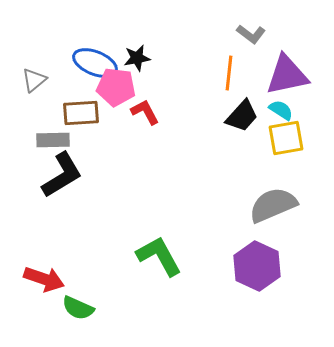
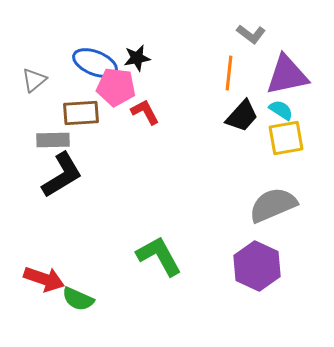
green semicircle: moved 9 px up
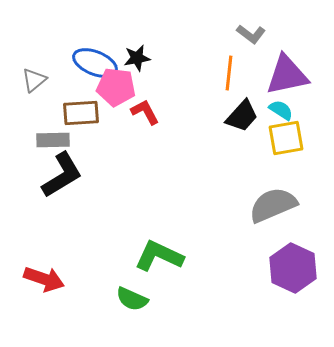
green L-shape: rotated 36 degrees counterclockwise
purple hexagon: moved 36 px right, 2 px down
green semicircle: moved 54 px right
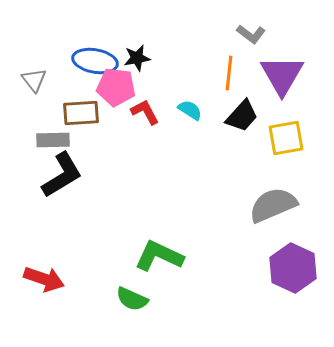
blue ellipse: moved 2 px up; rotated 12 degrees counterclockwise
purple triangle: moved 5 px left; rotated 48 degrees counterclockwise
gray triangle: rotated 28 degrees counterclockwise
cyan semicircle: moved 91 px left
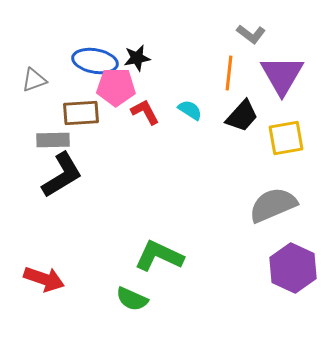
gray triangle: rotated 48 degrees clockwise
pink pentagon: rotated 6 degrees counterclockwise
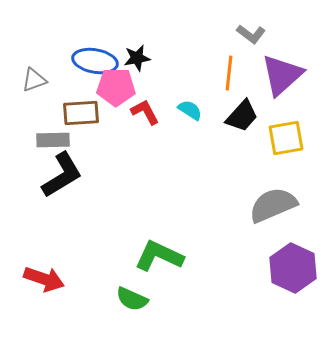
purple triangle: rotated 18 degrees clockwise
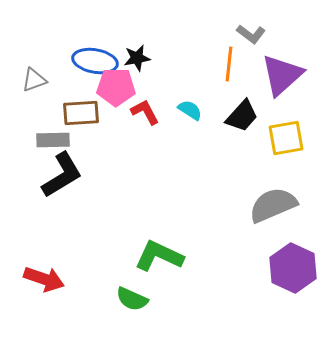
orange line: moved 9 px up
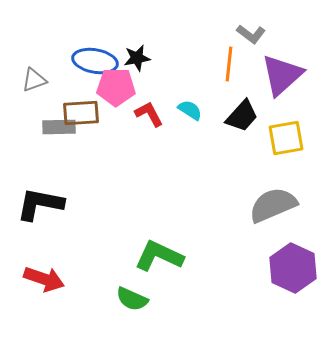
red L-shape: moved 4 px right, 2 px down
gray rectangle: moved 6 px right, 13 px up
black L-shape: moved 22 px left, 29 px down; rotated 138 degrees counterclockwise
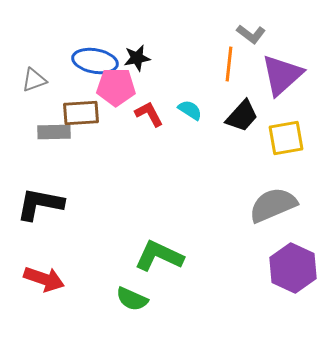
gray rectangle: moved 5 px left, 5 px down
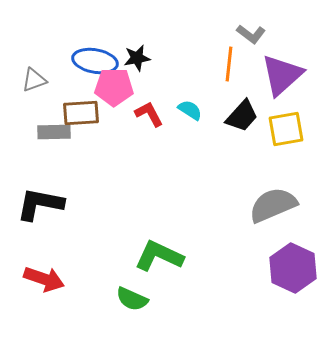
pink pentagon: moved 2 px left
yellow square: moved 9 px up
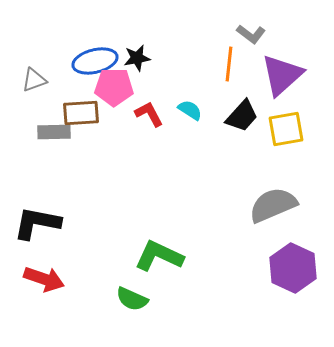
blue ellipse: rotated 24 degrees counterclockwise
black L-shape: moved 3 px left, 19 px down
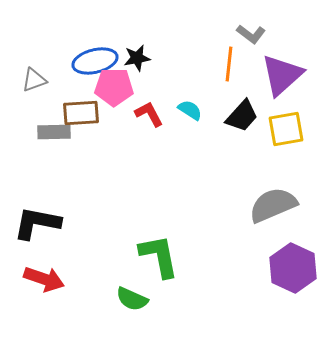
green L-shape: rotated 54 degrees clockwise
